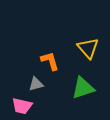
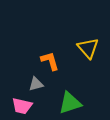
green triangle: moved 13 px left, 15 px down
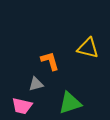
yellow triangle: rotated 35 degrees counterclockwise
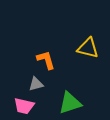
orange L-shape: moved 4 px left, 1 px up
pink trapezoid: moved 2 px right
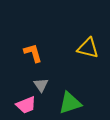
orange L-shape: moved 13 px left, 7 px up
gray triangle: moved 5 px right, 1 px down; rotated 49 degrees counterclockwise
pink trapezoid: moved 2 px right, 1 px up; rotated 35 degrees counterclockwise
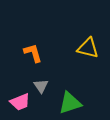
gray triangle: moved 1 px down
pink trapezoid: moved 6 px left, 3 px up
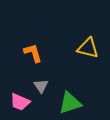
pink trapezoid: rotated 45 degrees clockwise
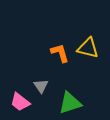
orange L-shape: moved 27 px right
pink trapezoid: rotated 15 degrees clockwise
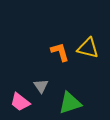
orange L-shape: moved 1 px up
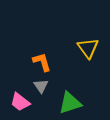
yellow triangle: rotated 40 degrees clockwise
orange L-shape: moved 18 px left, 10 px down
